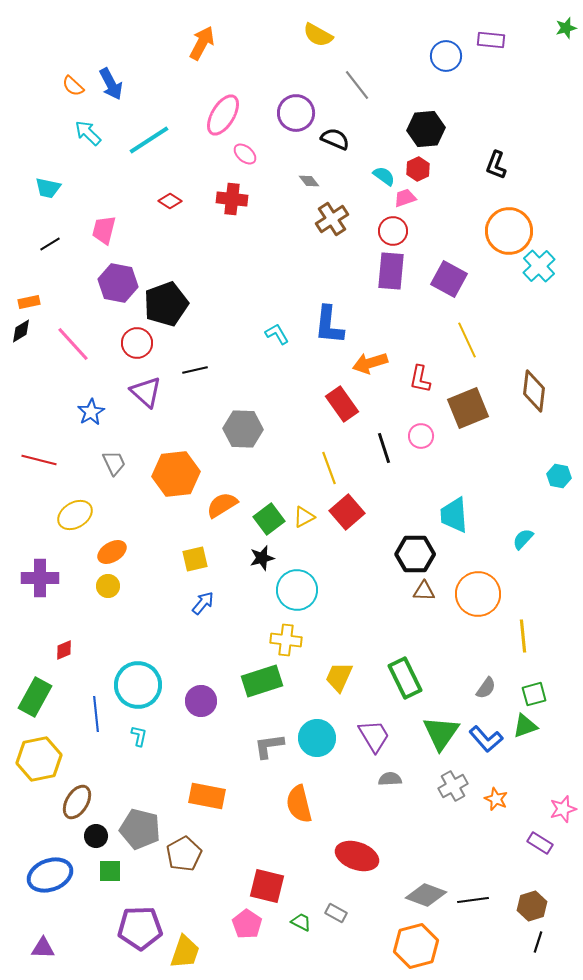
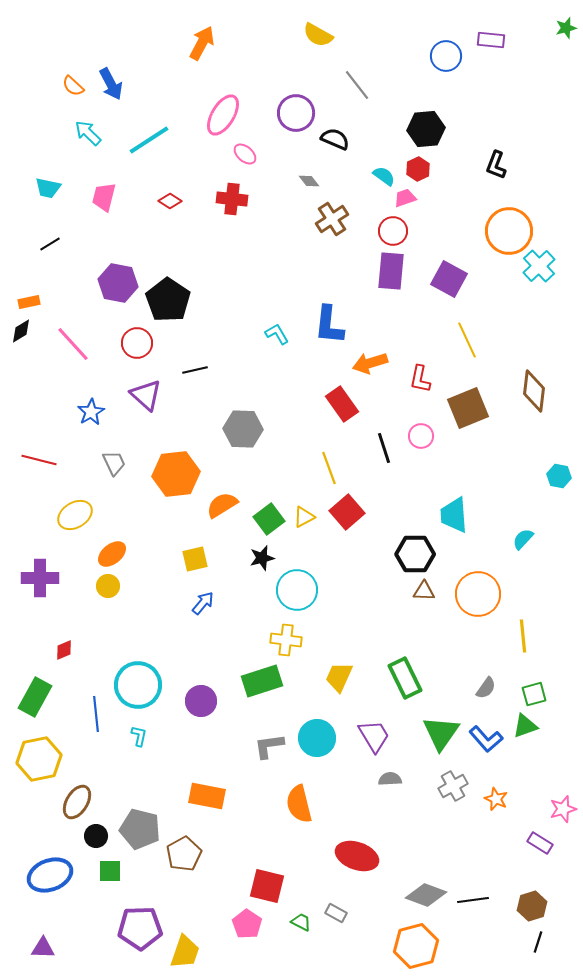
pink trapezoid at (104, 230): moved 33 px up
black pentagon at (166, 304): moved 2 px right, 4 px up; rotated 18 degrees counterclockwise
purple triangle at (146, 392): moved 3 px down
orange ellipse at (112, 552): moved 2 px down; rotated 8 degrees counterclockwise
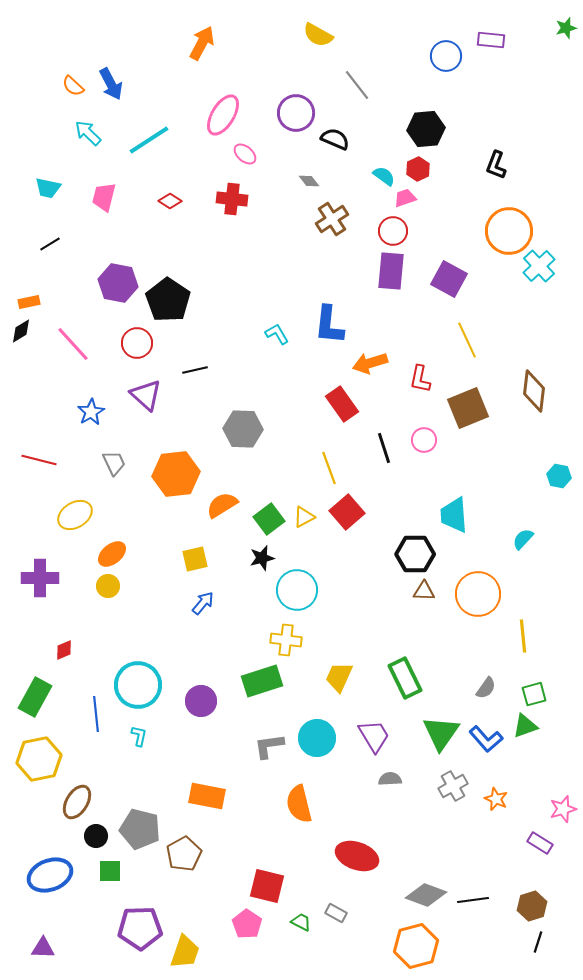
pink circle at (421, 436): moved 3 px right, 4 px down
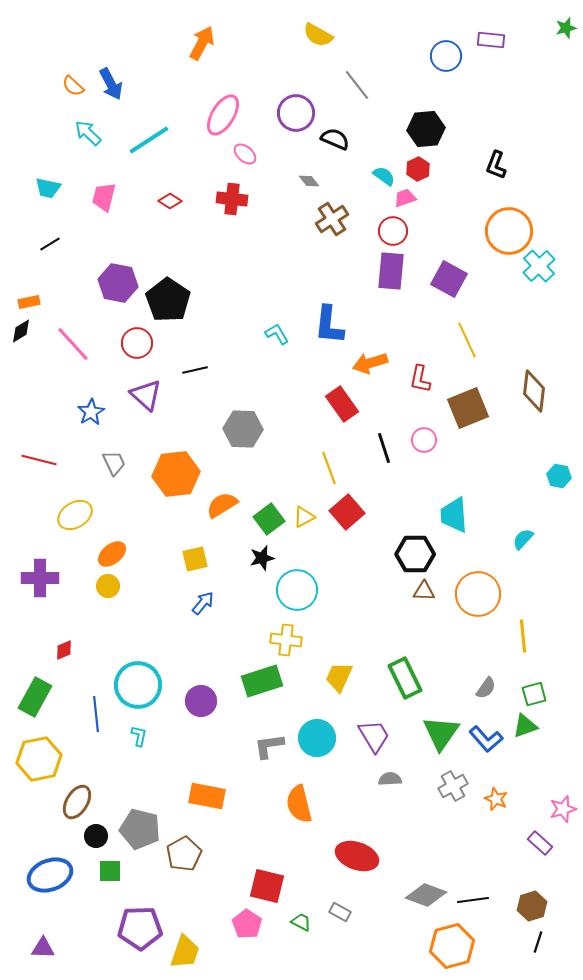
purple rectangle at (540, 843): rotated 10 degrees clockwise
gray rectangle at (336, 913): moved 4 px right, 1 px up
orange hexagon at (416, 946): moved 36 px right
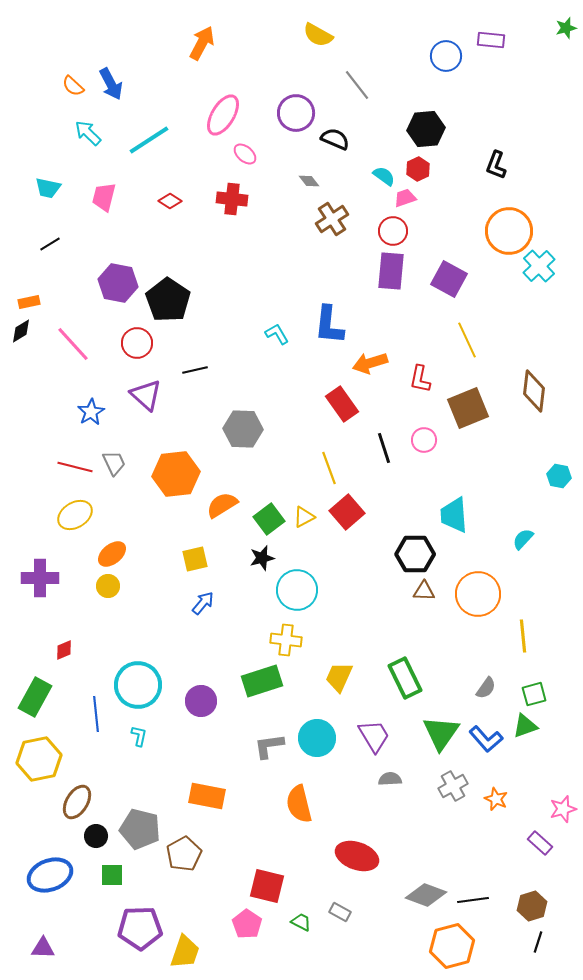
red line at (39, 460): moved 36 px right, 7 px down
green square at (110, 871): moved 2 px right, 4 px down
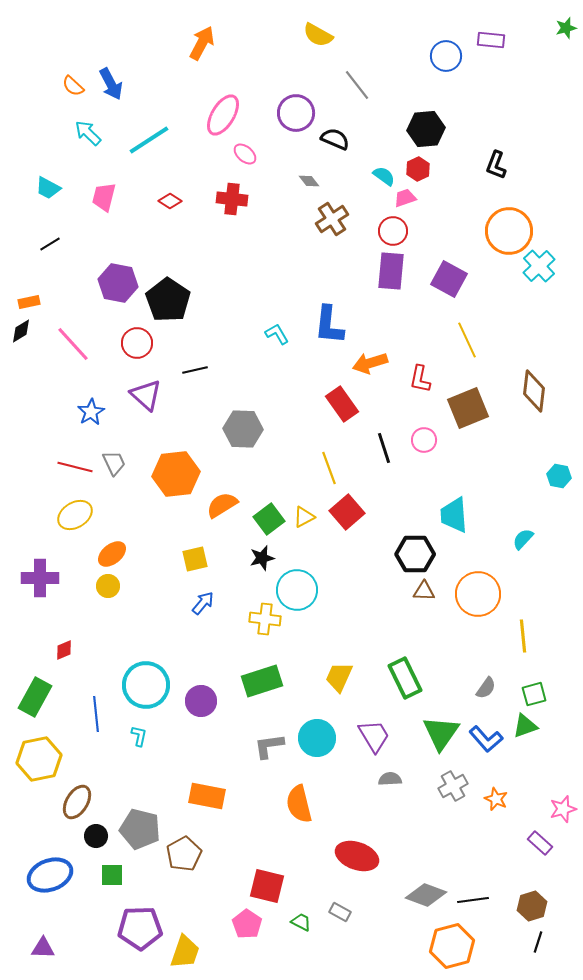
cyan trapezoid at (48, 188): rotated 16 degrees clockwise
yellow cross at (286, 640): moved 21 px left, 21 px up
cyan circle at (138, 685): moved 8 px right
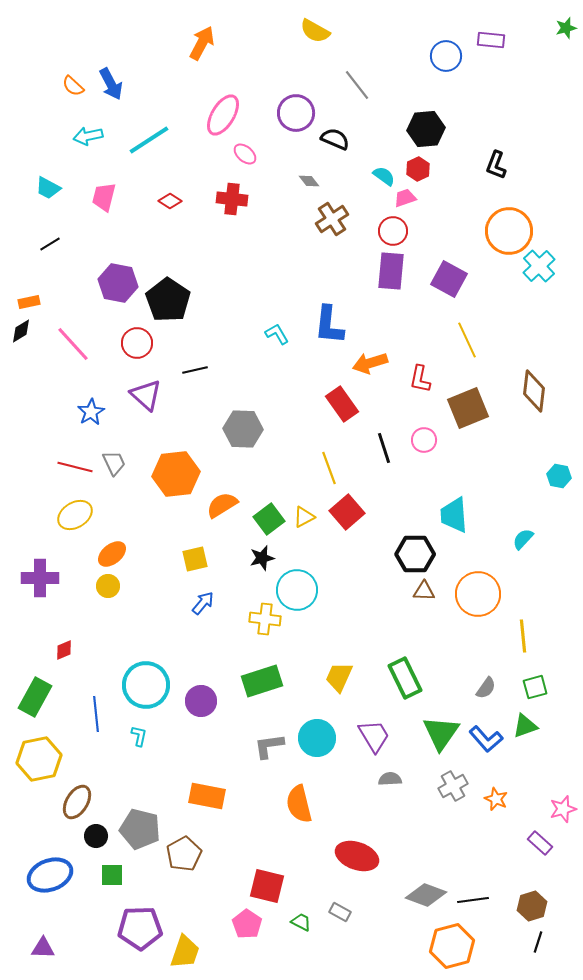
yellow semicircle at (318, 35): moved 3 px left, 4 px up
cyan arrow at (88, 133): moved 3 px down; rotated 56 degrees counterclockwise
green square at (534, 694): moved 1 px right, 7 px up
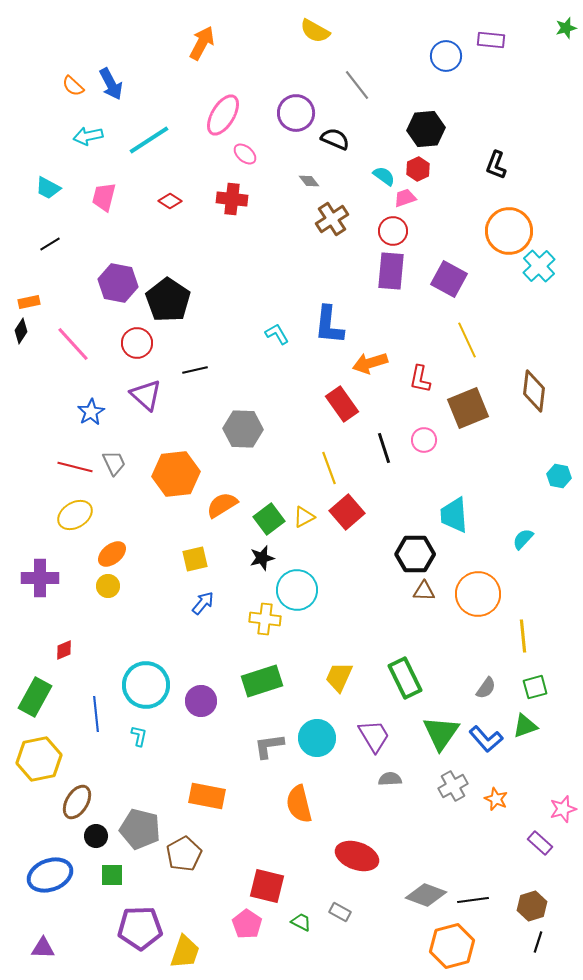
black diamond at (21, 331): rotated 25 degrees counterclockwise
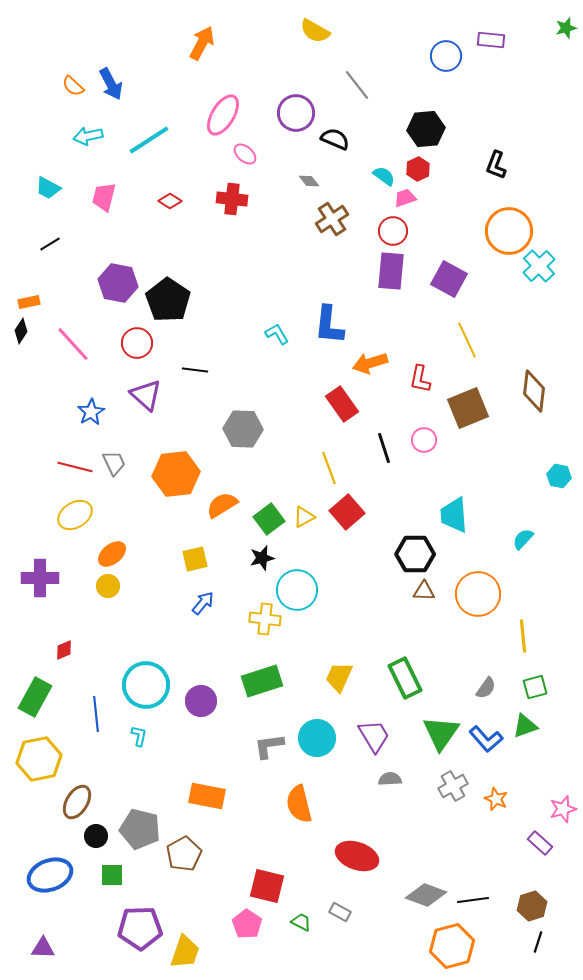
black line at (195, 370): rotated 20 degrees clockwise
